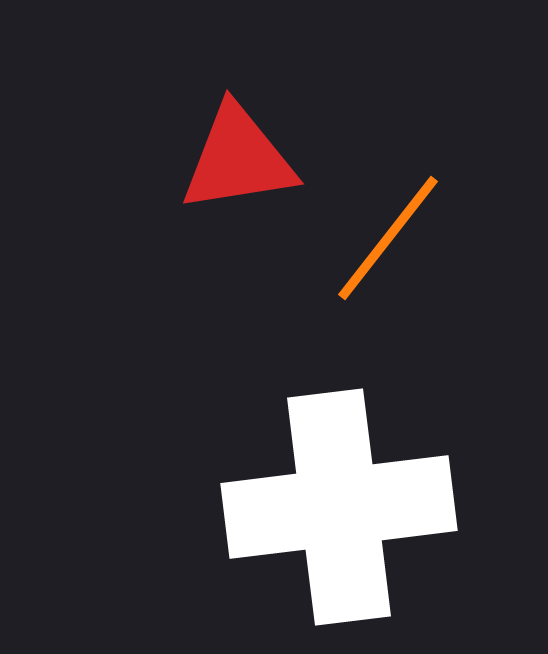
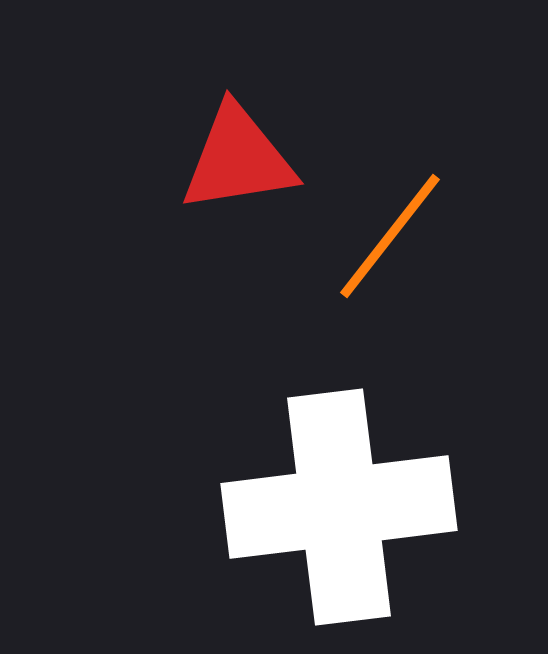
orange line: moved 2 px right, 2 px up
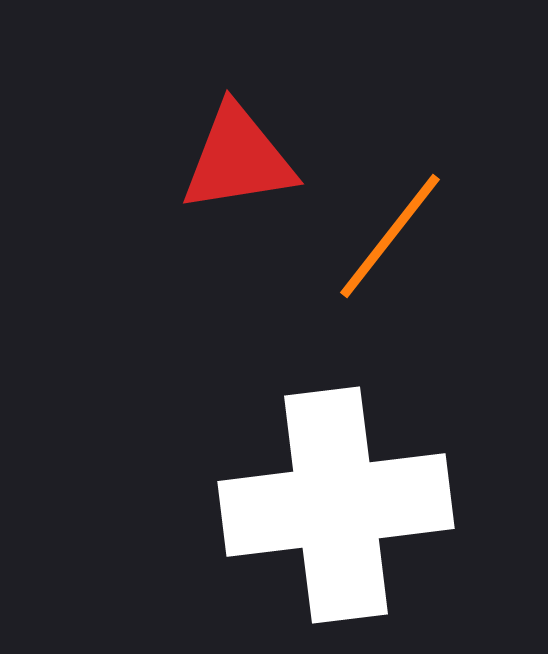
white cross: moved 3 px left, 2 px up
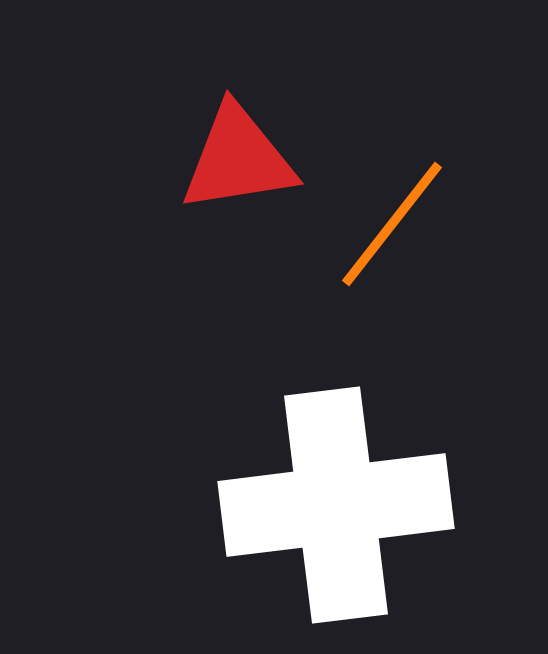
orange line: moved 2 px right, 12 px up
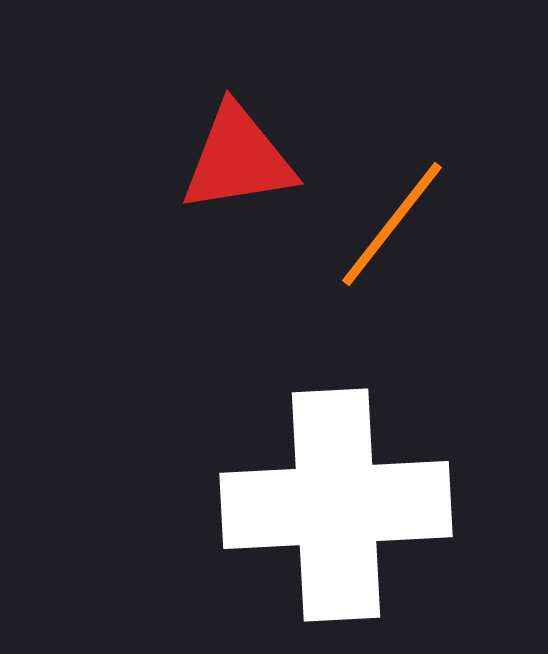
white cross: rotated 4 degrees clockwise
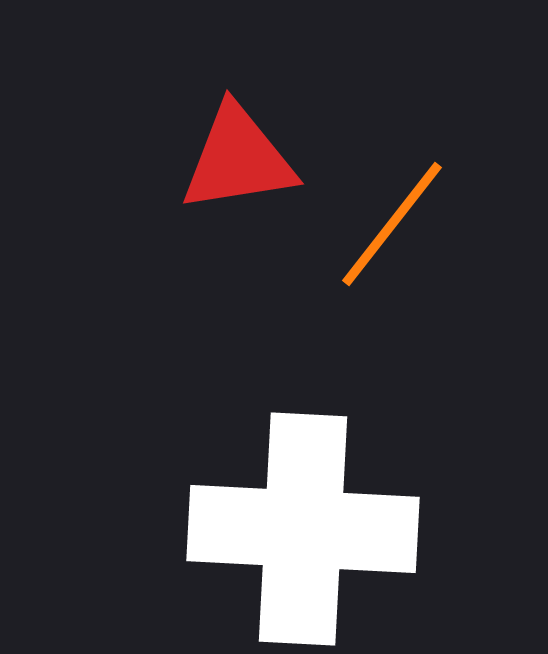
white cross: moved 33 px left, 24 px down; rotated 6 degrees clockwise
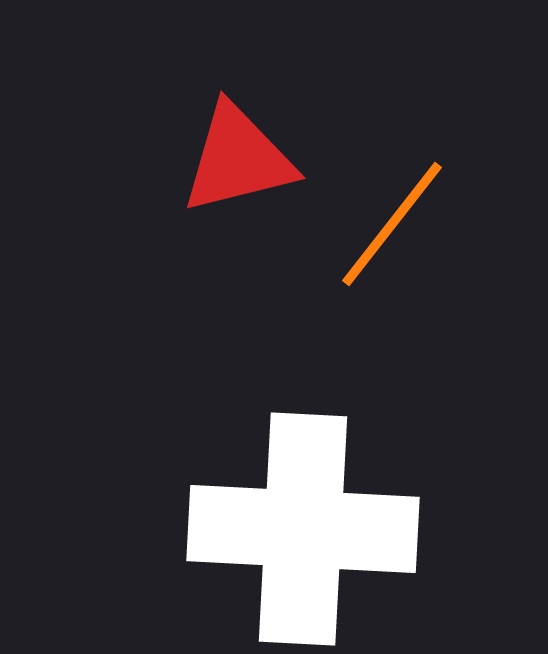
red triangle: rotated 5 degrees counterclockwise
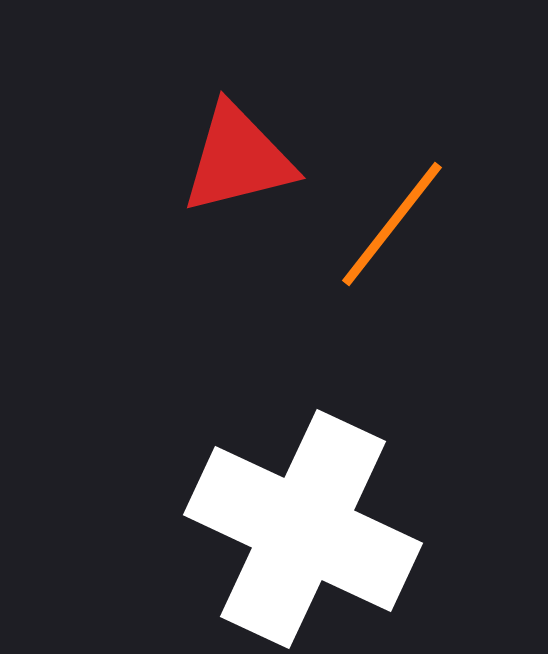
white cross: rotated 22 degrees clockwise
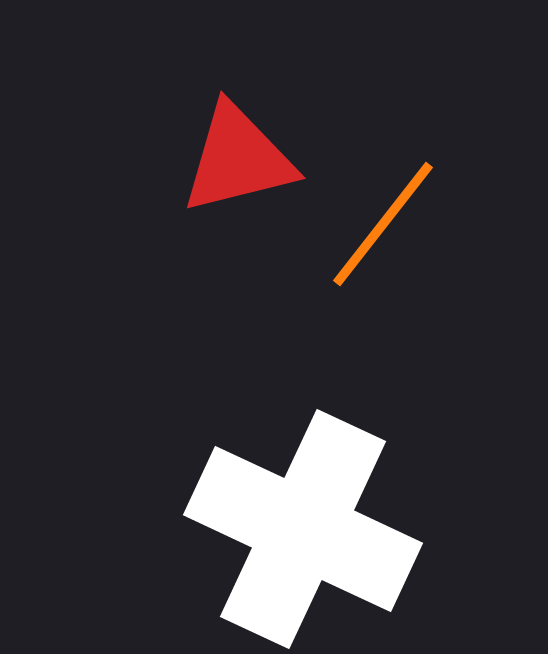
orange line: moved 9 px left
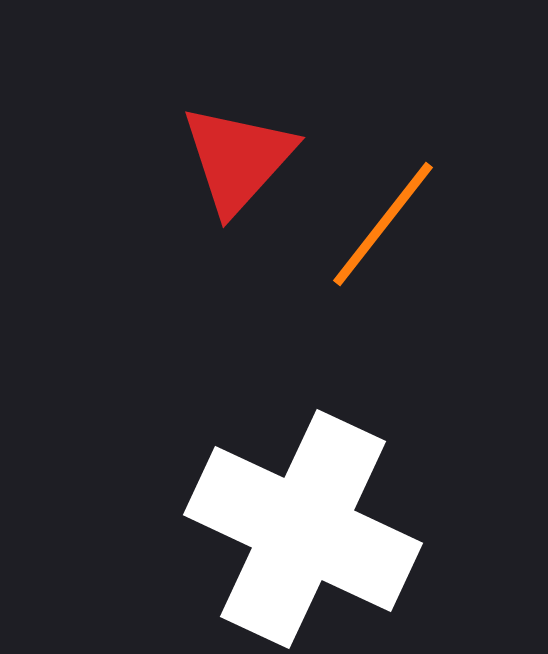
red triangle: rotated 34 degrees counterclockwise
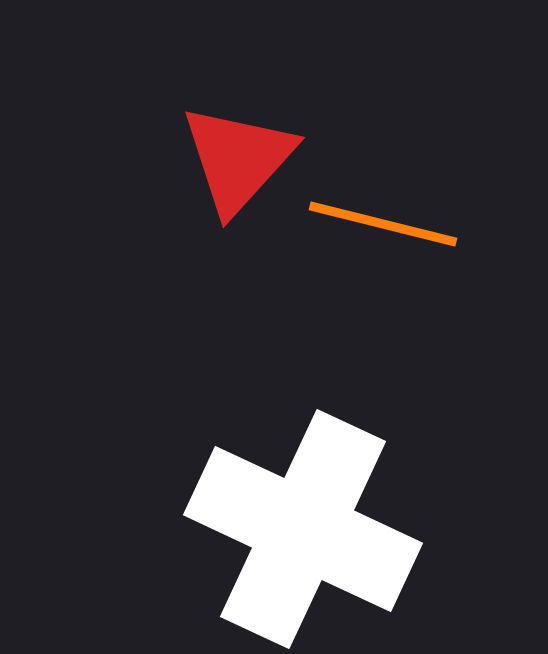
orange line: rotated 66 degrees clockwise
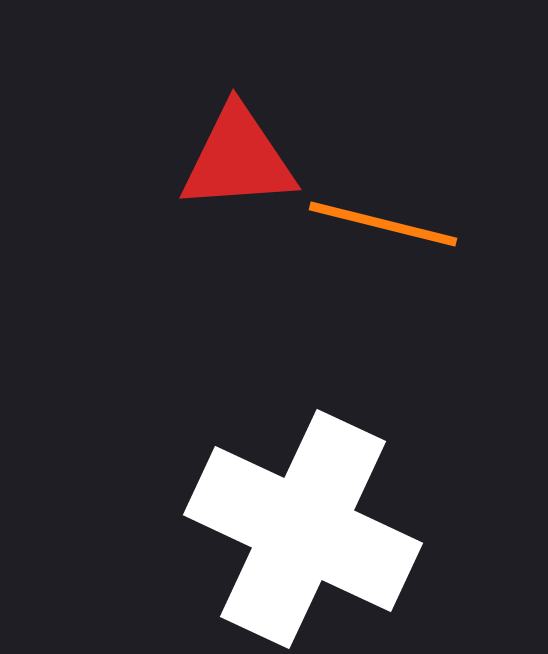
red triangle: rotated 44 degrees clockwise
